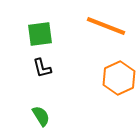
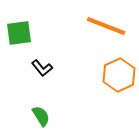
green square: moved 21 px left, 1 px up
black L-shape: rotated 25 degrees counterclockwise
orange hexagon: moved 3 px up
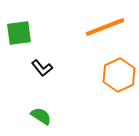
orange line: moved 1 px left, 1 px down; rotated 42 degrees counterclockwise
green semicircle: rotated 25 degrees counterclockwise
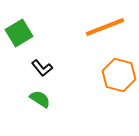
green square: rotated 24 degrees counterclockwise
orange hexagon: rotated 20 degrees counterclockwise
green semicircle: moved 1 px left, 17 px up
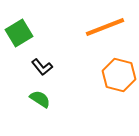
black L-shape: moved 1 px up
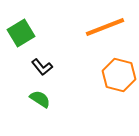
green square: moved 2 px right
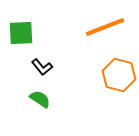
green square: rotated 28 degrees clockwise
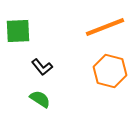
green square: moved 3 px left, 2 px up
orange hexagon: moved 9 px left, 4 px up
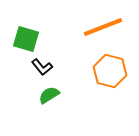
orange line: moved 2 px left
green square: moved 8 px right, 8 px down; rotated 20 degrees clockwise
green semicircle: moved 9 px right, 4 px up; rotated 65 degrees counterclockwise
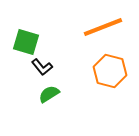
green square: moved 3 px down
green semicircle: moved 1 px up
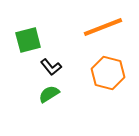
green square: moved 2 px right, 2 px up; rotated 32 degrees counterclockwise
black L-shape: moved 9 px right
orange hexagon: moved 2 px left, 2 px down
